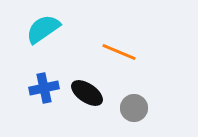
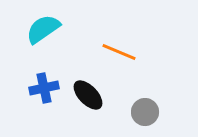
black ellipse: moved 1 px right, 2 px down; rotated 12 degrees clockwise
gray circle: moved 11 px right, 4 px down
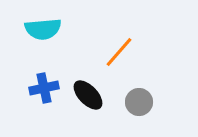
cyan semicircle: rotated 150 degrees counterclockwise
orange line: rotated 72 degrees counterclockwise
gray circle: moved 6 px left, 10 px up
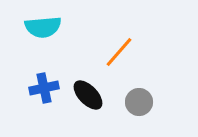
cyan semicircle: moved 2 px up
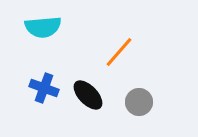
blue cross: rotated 32 degrees clockwise
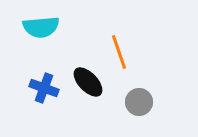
cyan semicircle: moved 2 px left
orange line: rotated 60 degrees counterclockwise
black ellipse: moved 13 px up
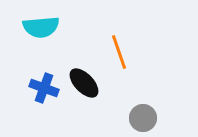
black ellipse: moved 4 px left, 1 px down
gray circle: moved 4 px right, 16 px down
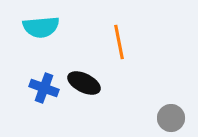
orange line: moved 10 px up; rotated 8 degrees clockwise
black ellipse: rotated 20 degrees counterclockwise
gray circle: moved 28 px right
